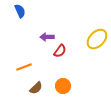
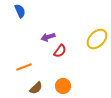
purple arrow: moved 1 px right; rotated 16 degrees counterclockwise
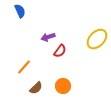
orange line: rotated 28 degrees counterclockwise
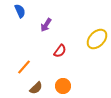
purple arrow: moved 2 px left, 12 px up; rotated 40 degrees counterclockwise
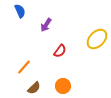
brown semicircle: moved 2 px left
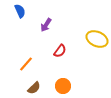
yellow ellipse: rotated 70 degrees clockwise
orange line: moved 2 px right, 3 px up
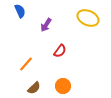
yellow ellipse: moved 9 px left, 21 px up
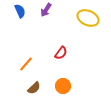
purple arrow: moved 15 px up
red semicircle: moved 1 px right, 2 px down
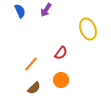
yellow ellipse: moved 11 px down; rotated 45 degrees clockwise
orange line: moved 5 px right
orange circle: moved 2 px left, 6 px up
